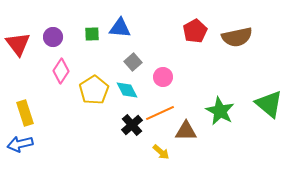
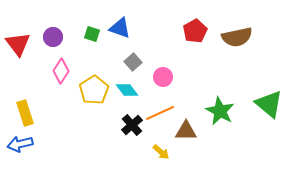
blue triangle: rotated 15 degrees clockwise
green square: rotated 21 degrees clockwise
cyan diamond: rotated 10 degrees counterclockwise
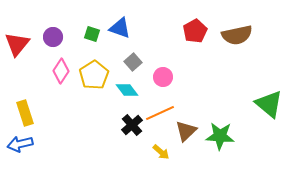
brown semicircle: moved 2 px up
red triangle: moved 1 px left; rotated 16 degrees clockwise
yellow pentagon: moved 15 px up
green star: moved 25 px down; rotated 24 degrees counterclockwise
brown triangle: rotated 45 degrees counterclockwise
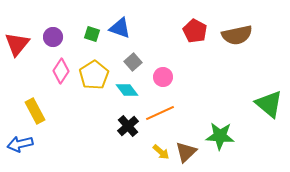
red pentagon: rotated 15 degrees counterclockwise
yellow rectangle: moved 10 px right, 2 px up; rotated 10 degrees counterclockwise
black cross: moved 4 px left, 1 px down
brown triangle: moved 21 px down
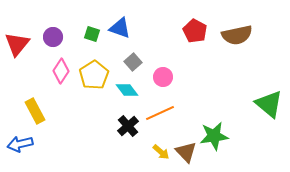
green star: moved 6 px left; rotated 12 degrees counterclockwise
brown triangle: rotated 30 degrees counterclockwise
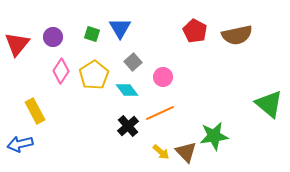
blue triangle: rotated 40 degrees clockwise
